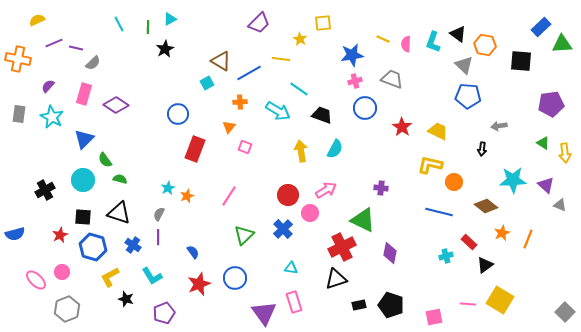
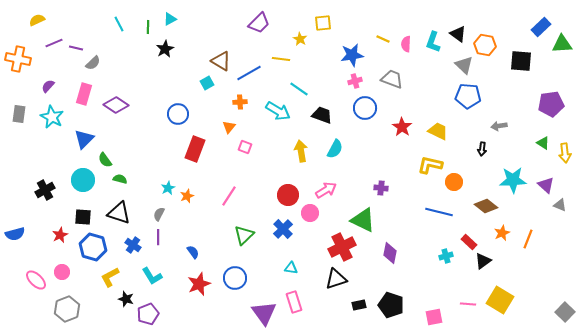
black triangle at (485, 265): moved 2 px left, 4 px up
purple pentagon at (164, 313): moved 16 px left, 1 px down
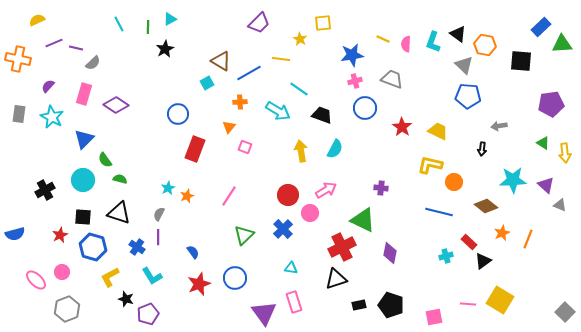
blue cross at (133, 245): moved 4 px right, 2 px down
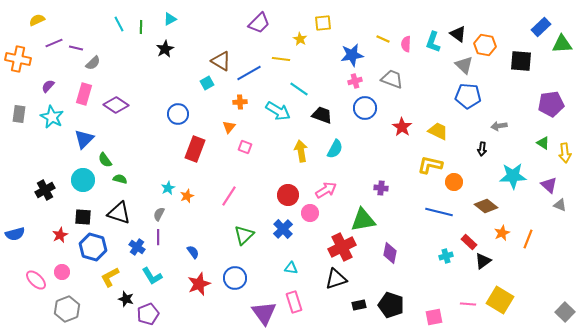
green line at (148, 27): moved 7 px left
cyan star at (513, 180): moved 4 px up
purple triangle at (546, 185): moved 3 px right
green triangle at (363, 220): rotated 36 degrees counterclockwise
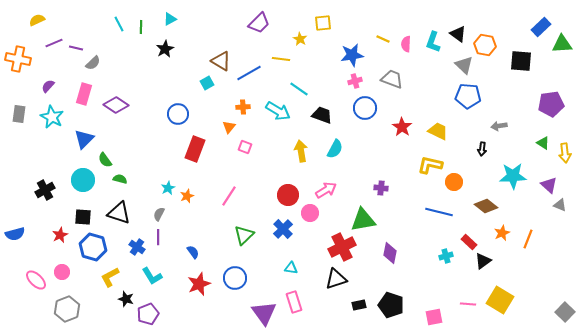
orange cross at (240, 102): moved 3 px right, 5 px down
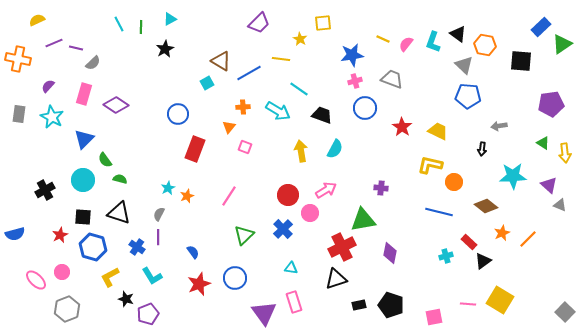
pink semicircle at (406, 44): rotated 35 degrees clockwise
green triangle at (562, 44): rotated 30 degrees counterclockwise
orange line at (528, 239): rotated 24 degrees clockwise
